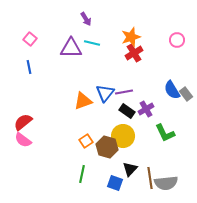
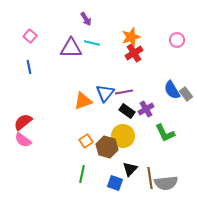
pink square: moved 3 px up
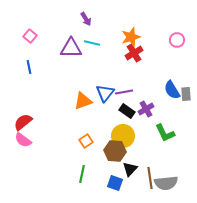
gray rectangle: rotated 32 degrees clockwise
brown hexagon: moved 8 px right, 4 px down; rotated 10 degrees counterclockwise
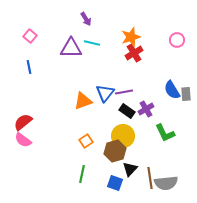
brown hexagon: rotated 20 degrees counterclockwise
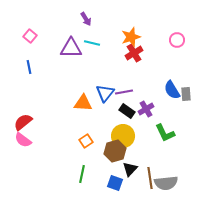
orange triangle: moved 2 px down; rotated 24 degrees clockwise
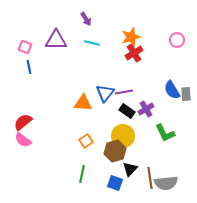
pink square: moved 5 px left, 11 px down; rotated 16 degrees counterclockwise
purple triangle: moved 15 px left, 8 px up
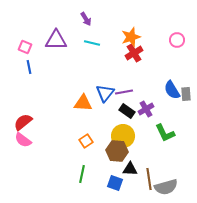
brown hexagon: moved 2 px right; rotated 20 degrees clockwise
black triangle: rotated 49 degrees clockwise
brown line: moved 1 px left, 1 px down
gray semicircle: moved 4 px down; rotated 10 degrees counterclockwise
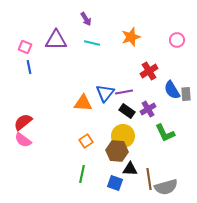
red cross: moved 15 px right, 18 px down
purple cross: moved 2 px right
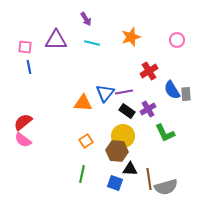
pink square: rotated 16 degrees counterclockwise
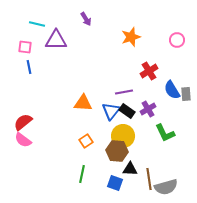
cyan line: moved 55 px left, 19 px up
blue triangle: moved 6 px right, 18 px down
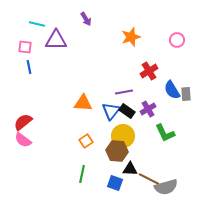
brown line: rotated 55 degrees counterclockwise
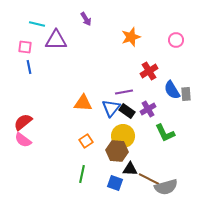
pink circle: moved 1 px left
blue triangle: moved 3 px up
